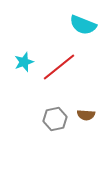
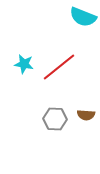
cyan semicircle: moved 8 px up
cyan star: moved 2 px down; rotated 30 degrees clockwise
gray hexagon: rotated 15 degrees clockwise
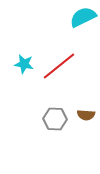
cyan semicircle: rotated 132 degrees clockwise
red line: moved 1 px up
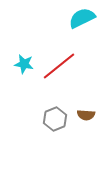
cyan semicircle: moved 1 px left, 1 px down
gray hexagon: rotated 25 degrees counterclockwise
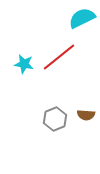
red line: moved 9 px up
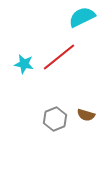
cyan semicircle: moved 1 px up
brown semicircle: rotated 12 degrees clockwise
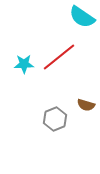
cyan semicircle: rotated 120 degrees counterclockwise
cyan star: rotated 12 degrees counterclockwise
brown semicircle: moved 10 px up
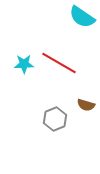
red line: moved 6 px down; rotated 69 degrees clockwise
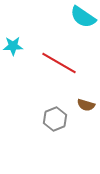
cyan semicircle: moved 1 px right
cyan star: moved 11 px left, 18 px up
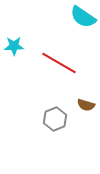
cyan star: moved 1 px right
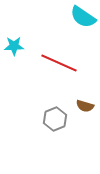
red line: rotated 6 degrees counterclockwise
brown semicircle: moved 1 px left, 1 px down
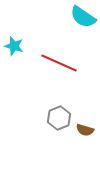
cyan star: rotated 18 degrees clockwise
brown semicircle: moved 24 px down
gray hexagon: moved 4 px right, 1 px up
